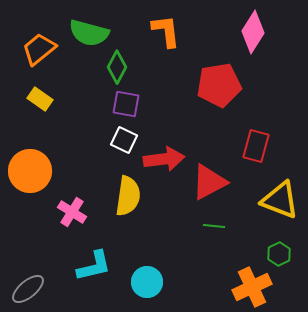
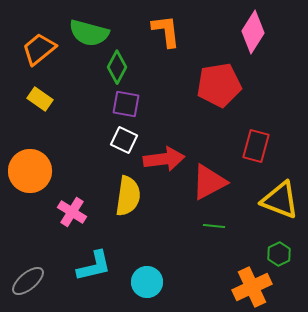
gray ellipse: moved 8 px up
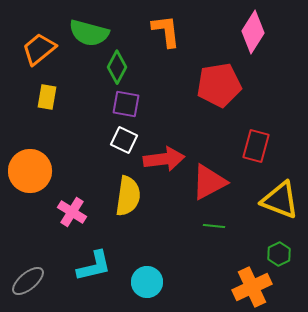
yellow rectangle: moved 7 px right, 2 px up; rotated 65 degrees clockwise
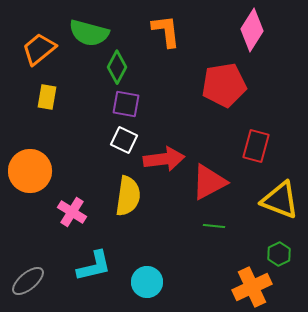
pink diamond: moved 1 px left, 2 px up
red pentagon: moved 5 px right
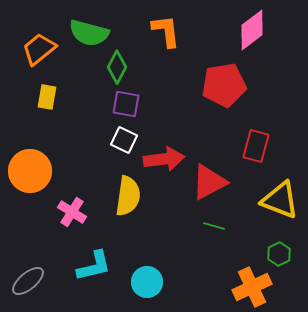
pink diamond: rotated 21 degrees clockwise
green line: rotated 10 degrees clockwise
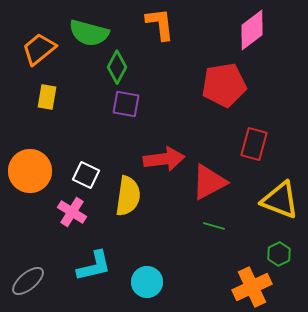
orange L-shape: moved 6 px left, 7 px up
white square: moved 38 px left, 35 px down
red rectangle: moved 2 px left, 2 px up
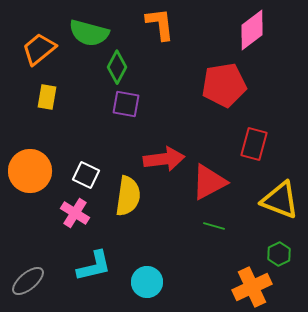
pink cross: moved 3 px right, 1 px down
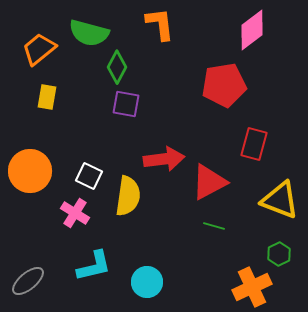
white square: moved 3 px right, 1 px down
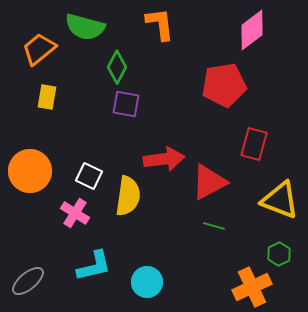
green semicircle: moved 4 px left, 6 px up
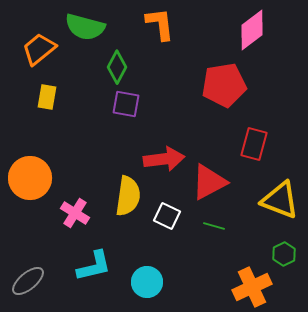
orange circle: moved 7 px down
white square: moved 78 px right, 40 px down
green hexagon: moved 5 px right
